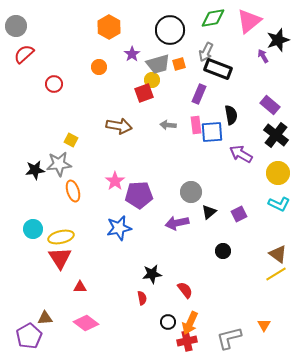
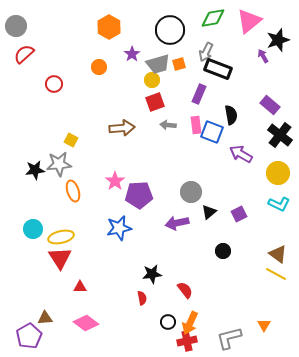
red square at (144, 93): moved 11 px right, 9 px down
brown arrow at (119, 126): moved 3 px right, 2 px down; rotated 15 degrees counterclockwise
blue square at (212, 132): rotated 25 degrees clockwise
black cross at (276, 135): moved 4 px right
yellow line at (276, 274): rotated 60 degrees clockwise
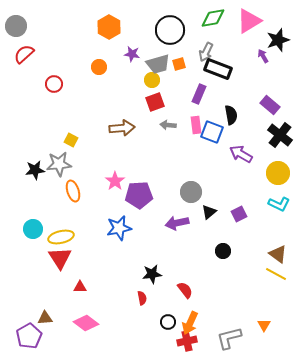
pink triangle at (249, 21): rotated 8 degrees clockwise
purple star at (132, 54): rotated 28 degrees counterclockwise
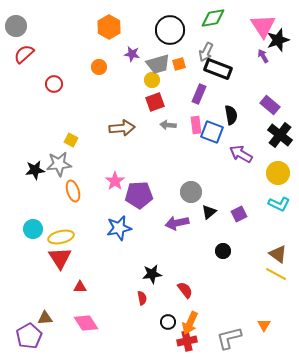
pink triangle at (249, 21): moved 14 px right, 5 px down; rotated 32 degrees counterclockwise
pink diamond at (86, 323): rotated 20 degrees clockwise
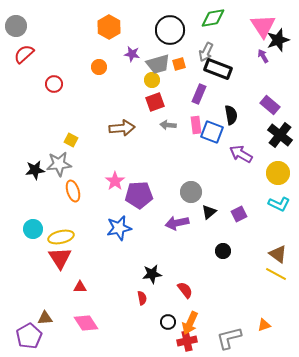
orange triangle at (264, 325): rotated 40 degrees clockwise
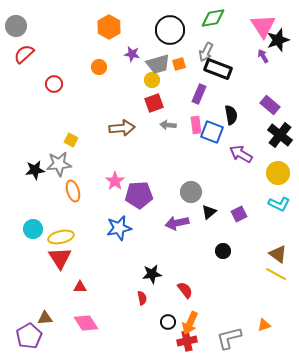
red square at (155, 102): moved 1 px left, 1 px down
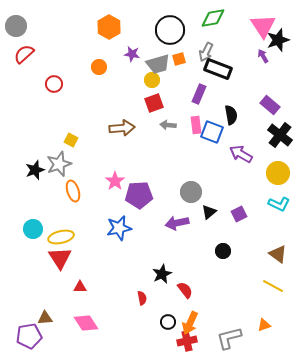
orange square at (179, 64): moved 5 px up
gray star at (59, 164): rotated 15 degrees counterclockwise
black star at (35, 170): rotated 12 degrees counterclockwise
black star at (152, 274): moved 10 px right; rotated 18 degrees counterclockwise
yellow line at (276, 274): moved 3 px left, 12 px down
purple pentagon at (29, 336): rotated 20 degrees clockwise
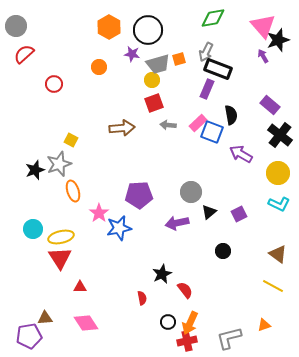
pink triangle at (263, 26): rotated 8 degrees counterclockwise
black circle at (170, 30): moved 22 px left
purple rectangle at (199, 94): moved 8 px right, 5 px up
pink rectangle at (196, 125): moved 2 px right, 2 px up; rotated 54 degrees clockwise
pink star at (115, 181): moved 16 px left, 32 px down
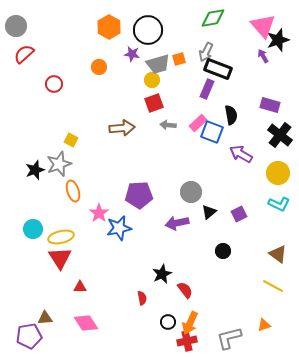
purple rectangle at (270, 105): rotated 24 degrees counterclockwise
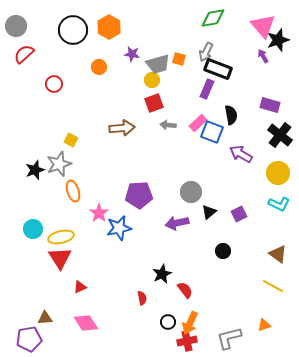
black circle at (148, 30): moved 75 px left
orange square at (179, 59): rotated 32 degrees clockwise
red triangle at (80, 287): rotated 24 degrees counterclockwise
purple pentagon at (29, 336): moved 3 px down
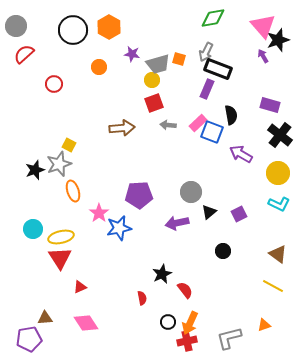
yellow square at (71, 140): moved 2 px left, 5 px down
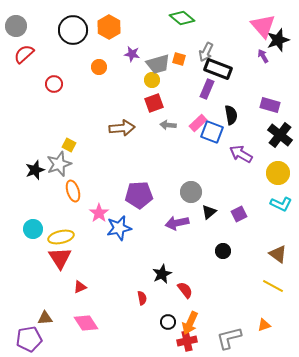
green diamond at (213, 18): moved 31 px left; rotated 50 degrees clockwise
cyan L-shape at (279, 204): moved 2 px right
